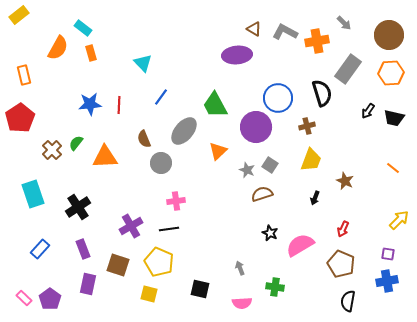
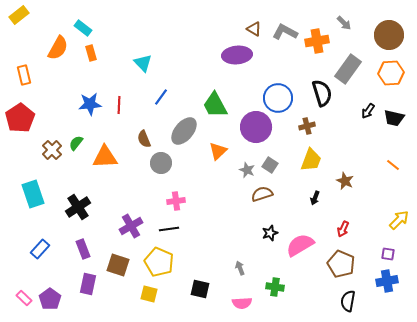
orange line at (393, 168): moved 3 px up
black star at (270, 233): rotated 28 degrees clockwise
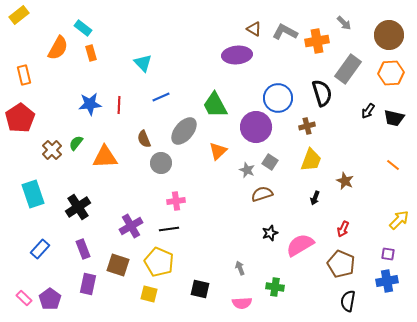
blue line at (161, 97): rotated 30 degrees clockwise
gray square at (270, 165): moved 3 px up
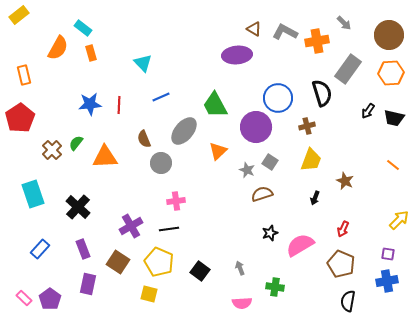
black cross at (78, 207): rotated 15 degrees counterclockwise
brown square at (118, 265): moved 3 px up; rotated 15 degrees clockwise
black square at (200, 289): moved 18 px up; rotated 24 degrees clockwise
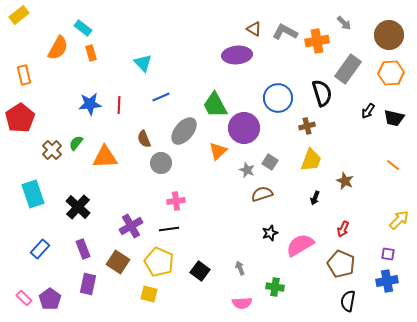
purple circle at (256, 127): moved 12 px left, 1 px down
